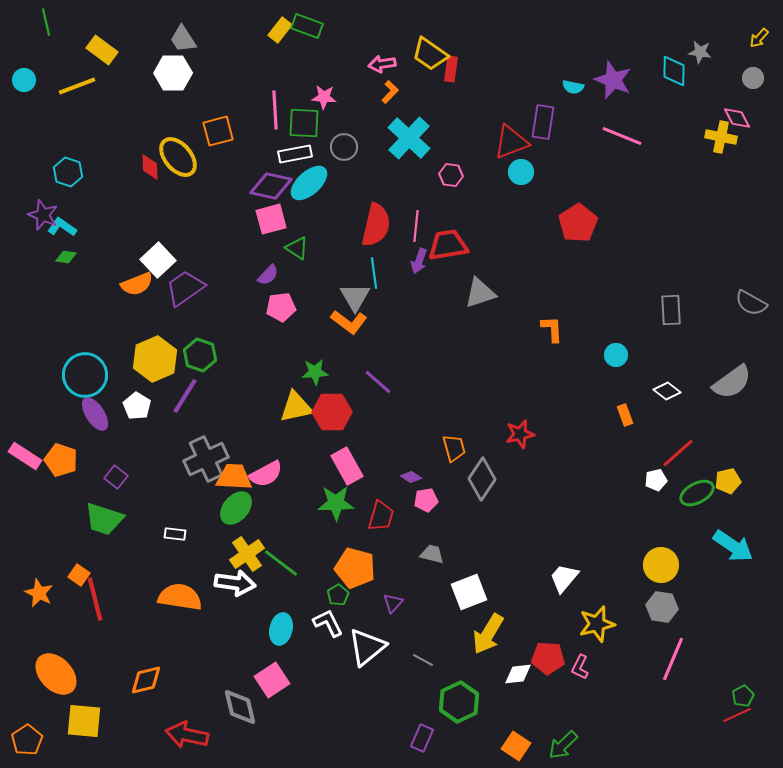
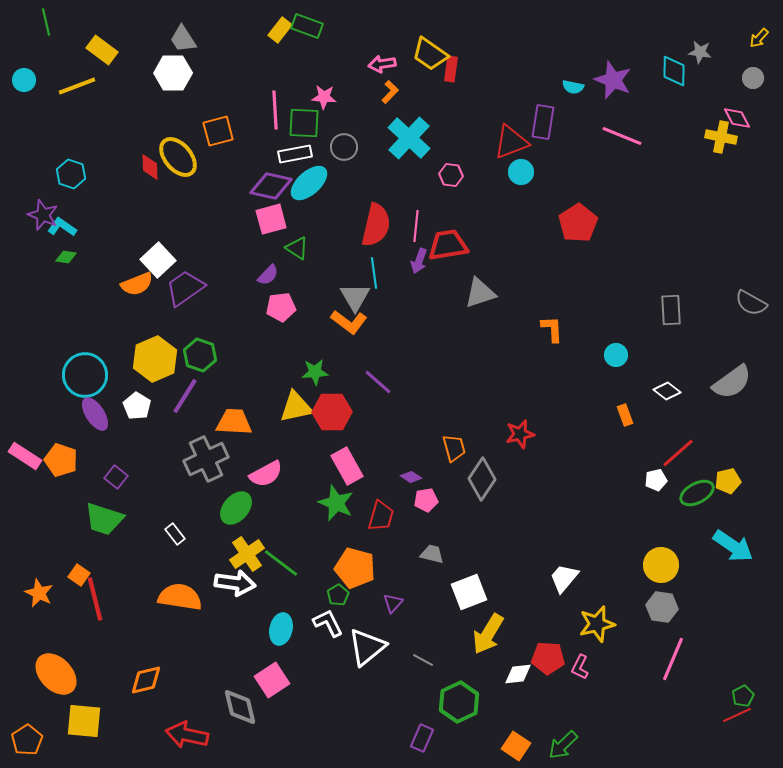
cyan hexagon at (68, 172): moved 3 px right, 2 px down
orange trapezoid at (234, 477): moved 55 px up
green star at (336, 503): rotated 24 degrees clockwise
white rectangle at (175, 534): rotated 45 degrees clockwise
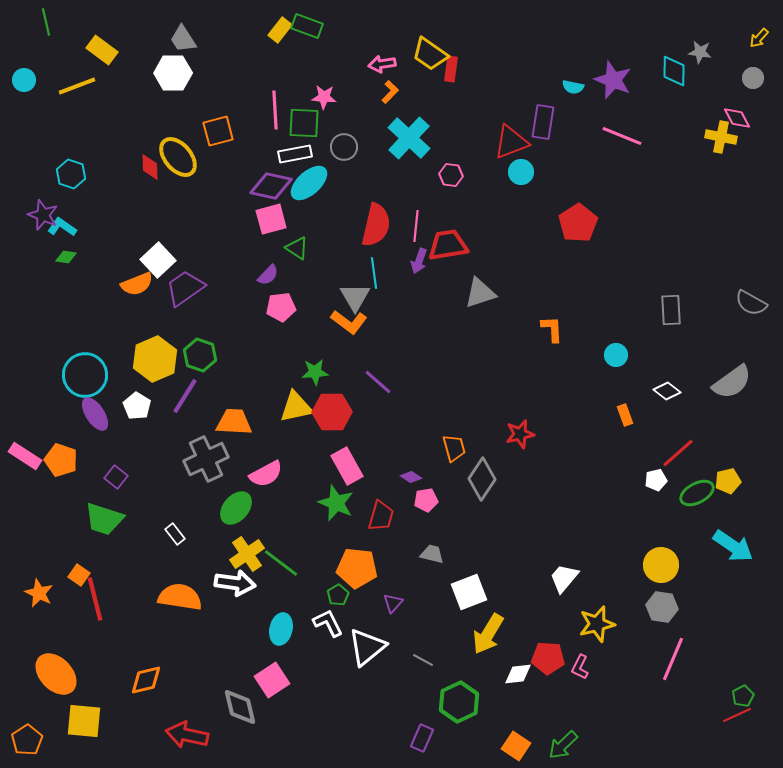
orange pentagon at (355, 568): moved 2 px right; rotated 9 degrees counterclockwise
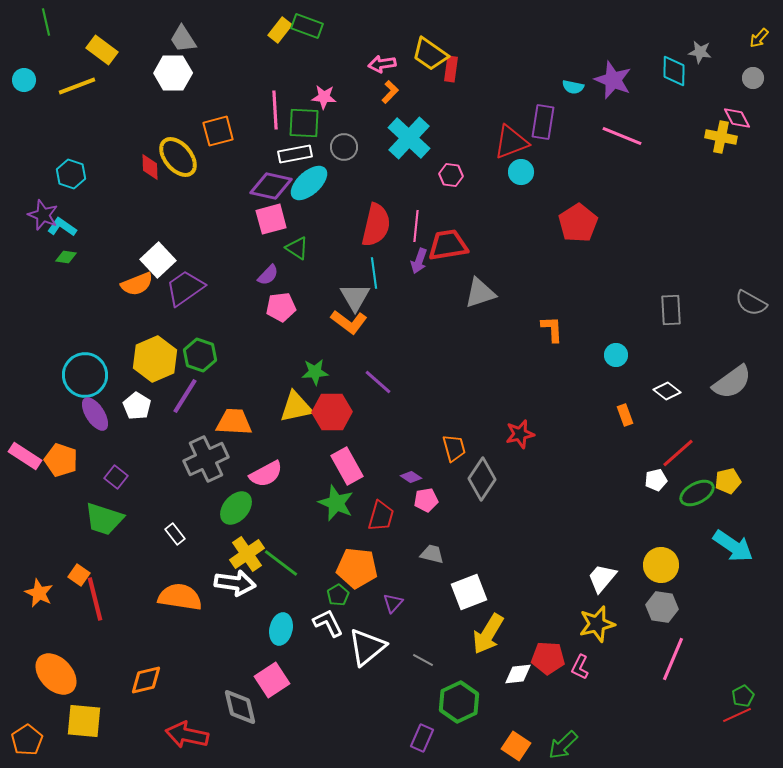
white trapezoid at (564, 578): moved 38 px right
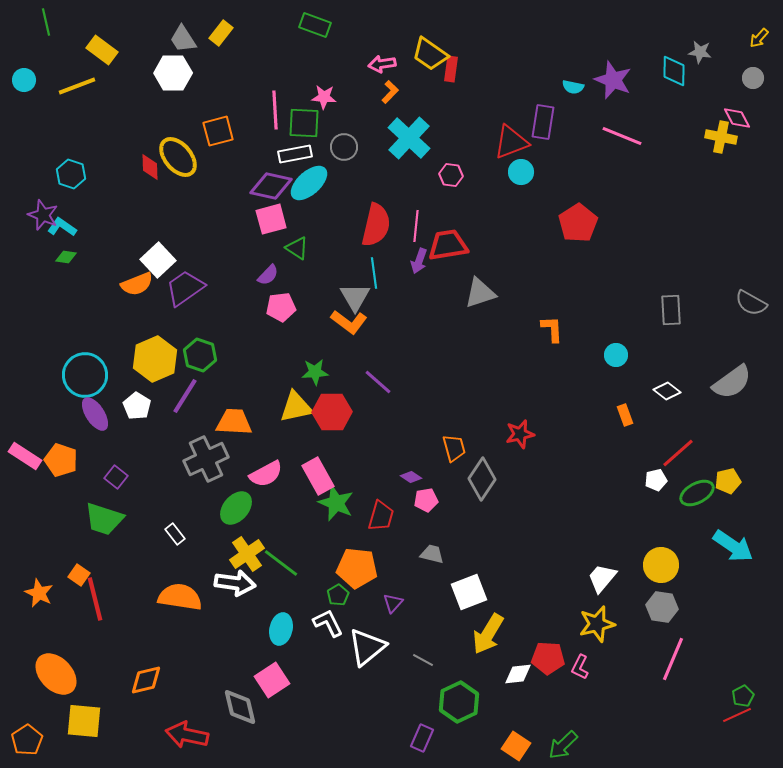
green rectangle at (307, 26): moved 8 px right, 1 px up
yellow rectangle at (280, 30): moved 59 px left, 3 px down
pink rectangle at (347, 466): moved 29 px left, 10 px down
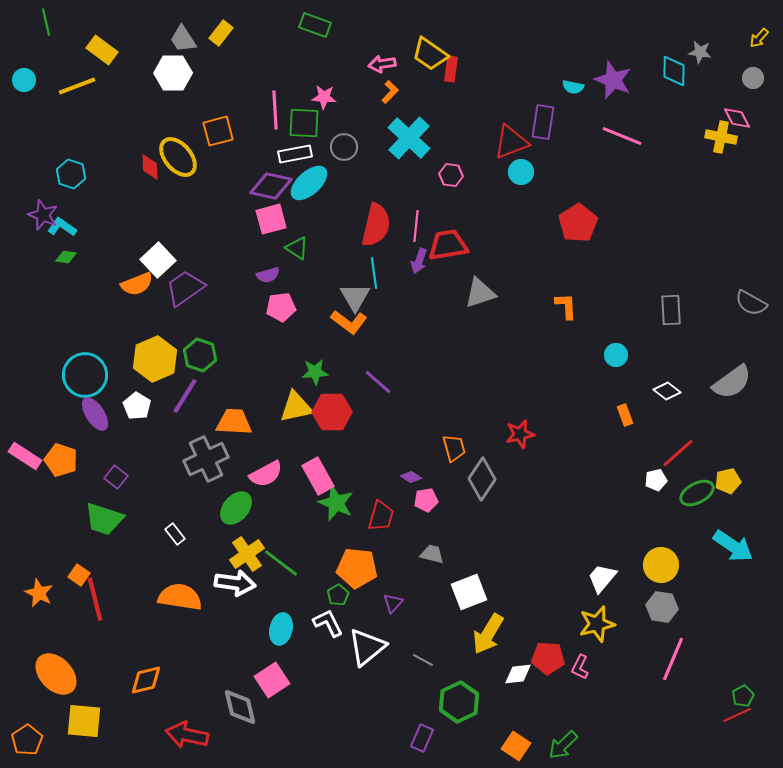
purple semicircle at (268, 275): rotated 30 degrees clockwise
orange L-shape at (552, 329): moved 14 px right, 23 px up
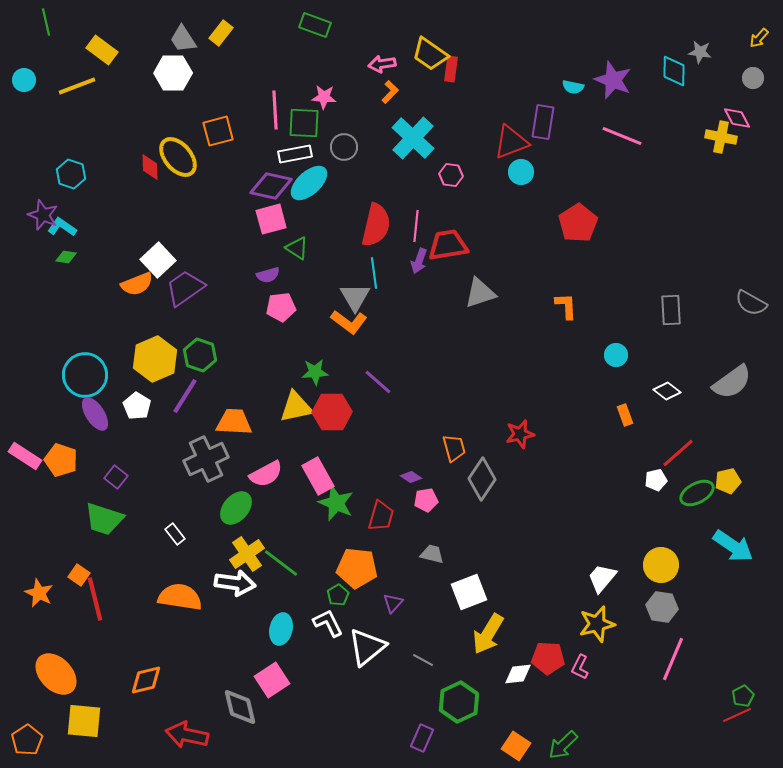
cyan cross at (409, 138): moved 4 px right
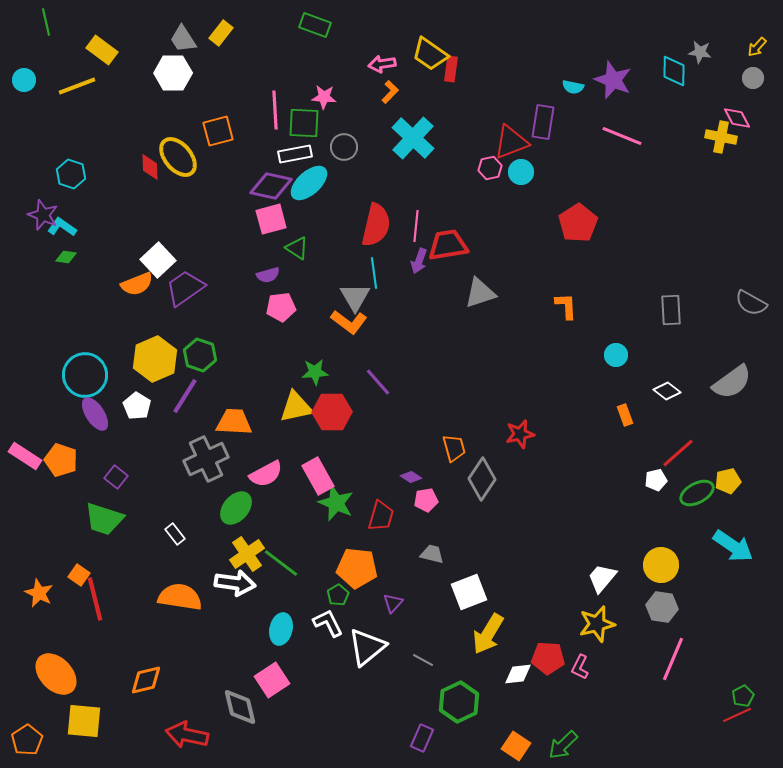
yellow arrow at (759, 38): moved 2 px left, 9 px down
pink hexagon at (451, 175): moved 39 px right, 7 px up; rotated 20 degrees counterclockwise
purple line at (378, 382): rotated 8 degrees clockwise
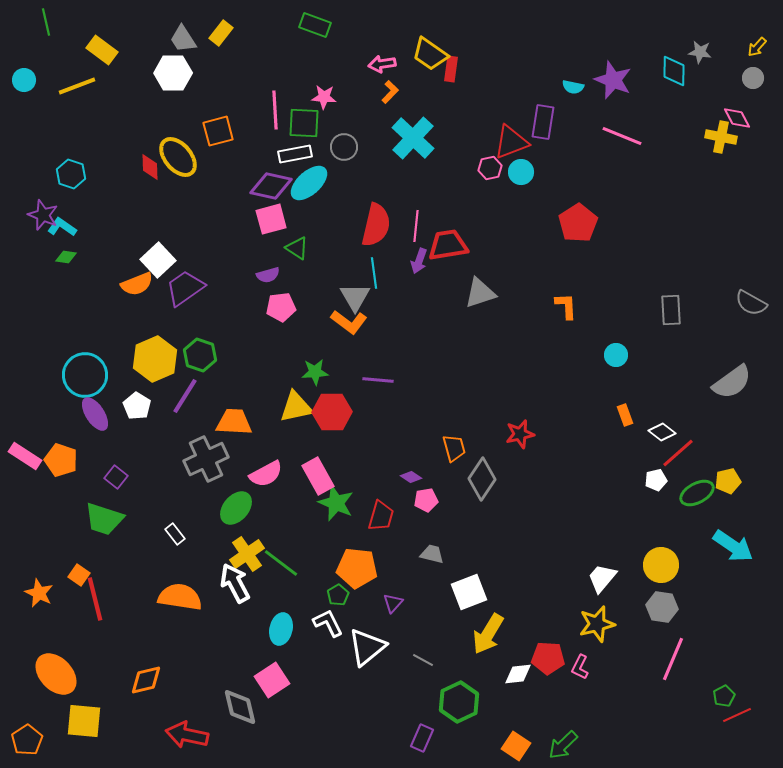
purple line at (378, 382): moved 2 px up; rotated 44 degrees counterclockwise
white diamond at (667, 391): moved 5 px left, 41 px down
white arrow at (235, 583): rotated 126 degrees counterclockwise
green pentagon at (743, 696): moved 19 px left
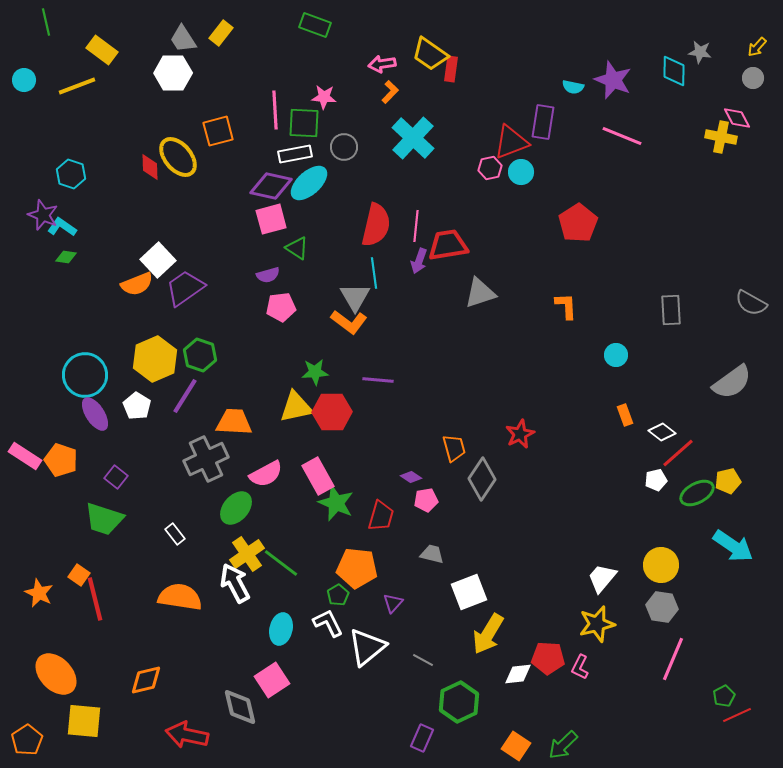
red star at (520, 434): rotated 12 degrees counterclockwise
